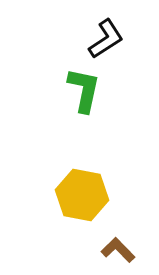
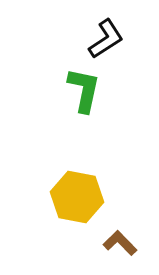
yellow hexagon: moved 5 px left, 2 px down
brown L-shape: moved 2 px right, 7 px up
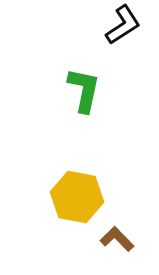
black L-shape: moved 17 px right, 14 px up
brown L-shape: moved 3 px left, 4 px up
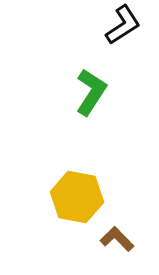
green L-shape: moved 7 px right, 2 px down; rotated 21 degrees clockwise
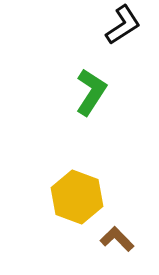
yellow hexagon: rotated 9 degrees clockwise
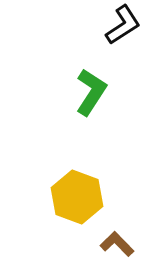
brown L-shape: moved 5 px down
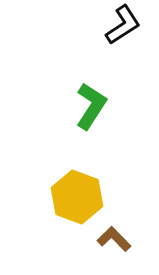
green L-shape: moved 14 px down
brown L-shape: moved 3 px left, 5 px up
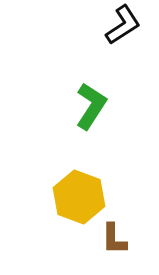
yellow hexagon: moved 2 px right
brown L-shape: rotated 136 degrees counterclockwise
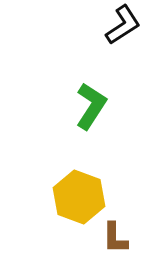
brown L-shape: moved 1 px right, 1 px up
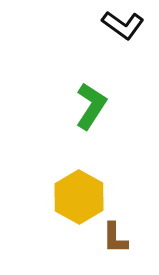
black L-shape: rotated 69 degrees clockwise
yellow hexagon: rotated 9 degrees clockwise
